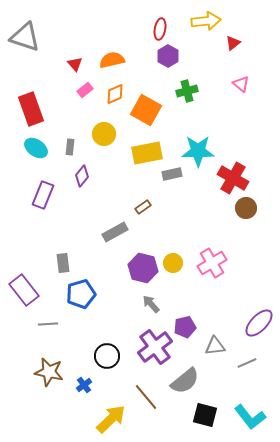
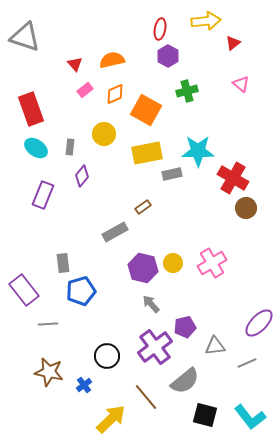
blue pentagon at (81, 294): moved 3 px up
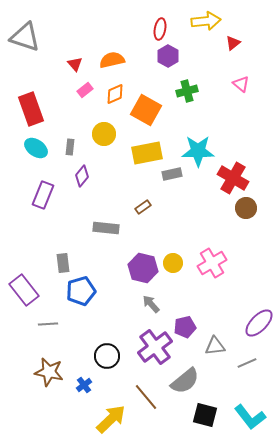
gray rectangle at (115, 232): moved 9 px left, 4 px up; rotated 35 degrees clockwise
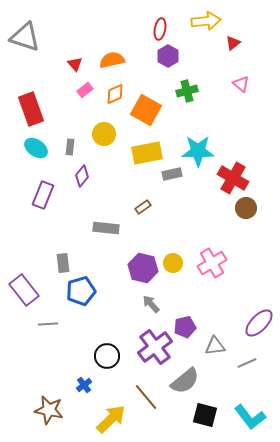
brown star at (49, 372): moved 38 px down
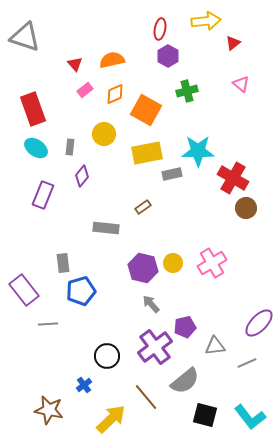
red rectangle at (31, 109): moved 2 px right
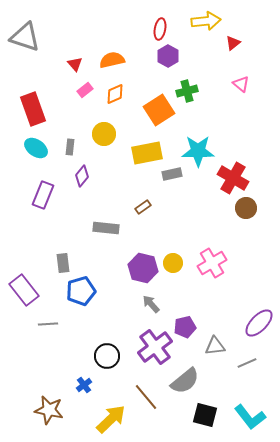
orange square at (146, 110): moved 13 px right; rotated 28 degrees clockwise
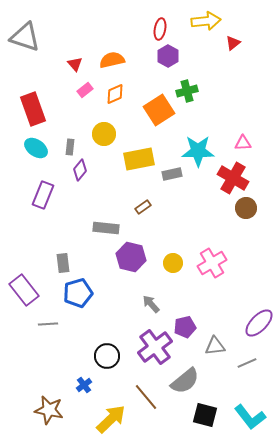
pink triangle at (241, 84): moved 2 px right, 59 px down; rotated 42 degrees counterclockwise
yellow rectangle at (147, 153): moved 8 px left, 6 px down
purple diamond at (82, 176): moved 2 px left, 6 px up
purple hexagon at (143, 268): moved 12 px left, 11 px up
blue pentagon at (81, 291): moved 3 px left, 2 px down
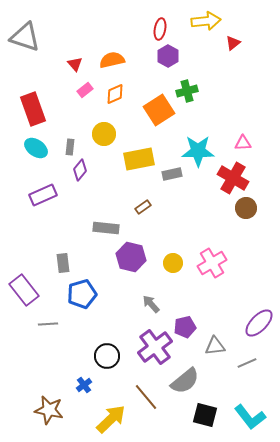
purple rectangle at (43, 195): rotated 44 degrees clockwise
blue pentagon at (78, 293): moved 4 px right, 1 px down
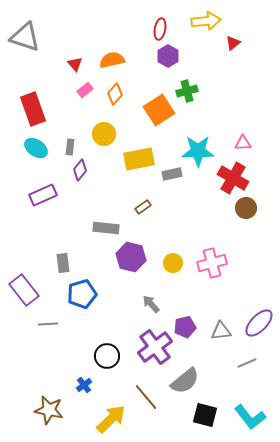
orange diamond at (115, 94): rotated 25 degrees counterclockwise
pink cross at (212, 263): rotated 16 degrees clockwise
gray triangle at (215, 346): moved 6 px right, 15 px up
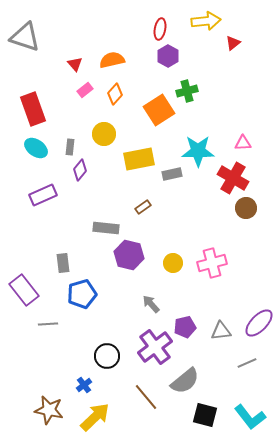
purple hexagon at (131, 257): moved 2 px left, 2 px up
yellow arrow at (111, 419): moved 16 px left, 2 px up
